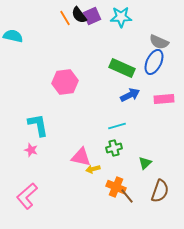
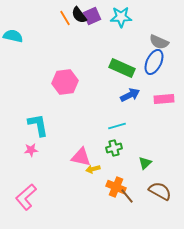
pink star: rotated 24 degrees counterclockwise
brown semicircle: rotated 80 degrees counterclockwise
pink L-shape: moved 1 px left, 1 px down
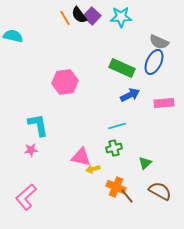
purple square: rotated 24 degrees counterclockwise
pink rectangle: moved 4 px down
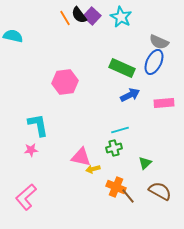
cyan star: rotated 30 degrees clockwise
cyan line: moved 3 px right, 4 px down
brown line: moved 1 px right
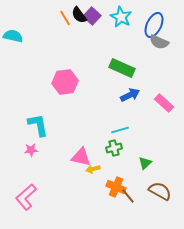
blue ellipse: moved 37 px up
pink rectangle: rotated 48 degrees clockwise
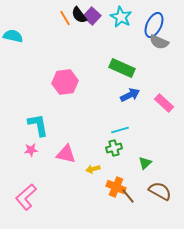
pink triangle: moved 15 px left, 3 px up
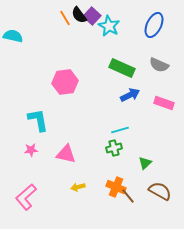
cyan star: moved 12 px left, 9 px down
gray semicircle: moved 23 px down
pink rectangle: rotated 24 degrees counterclockwise
cyan L-shape: moved 5 px up
yellow arrow: moved 15 px left, 18 px down
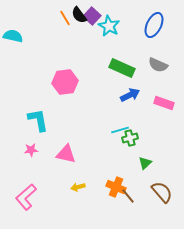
gray semicircle: moved 1 px left
green cross: moved 16 px right, 10 px up
brown semicircle: moved 2 px right, 1 px down; rotated 20 degrees clockwise
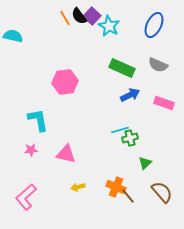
black semicircle: moved 1 px down
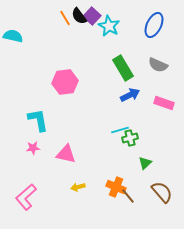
green rectangle: moved 1 px right; rotated 35 degrees clockwise
pink star: moved 2 px right, 2 px up
